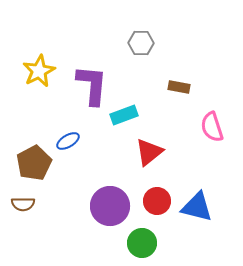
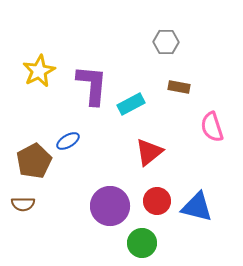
gray hexagon: moved 25 px right, 1 px up
cyan rectangle: moved 7 px right, 11 px up; rotated 8 degrees counterclockwise
brown pentagon: moved 2 px up
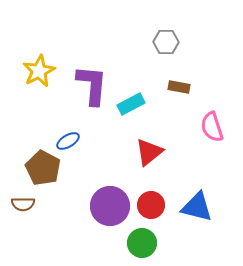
brown pentagon: moved 9 px right, 7 px down; rotated 16 degrees counterclockwise
red circle: moved 6 px left, 4 px down
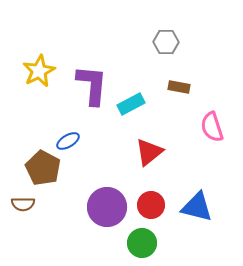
purple circle: moved 3 px left, 1 px down
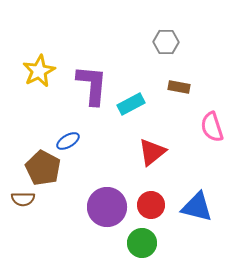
red triangle: moved 3 px right
brown semicircle: moved 5 px up
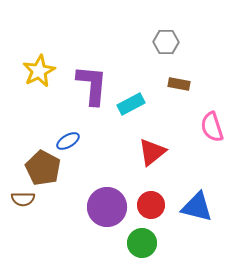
brown rectangle: moved 3 px up
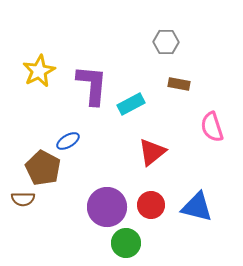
green circle: moved 16 px left
